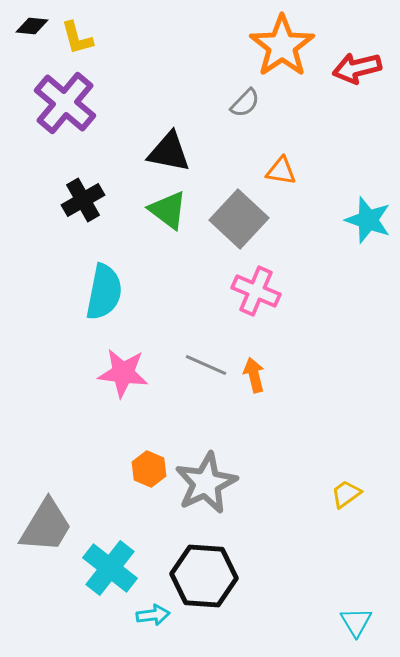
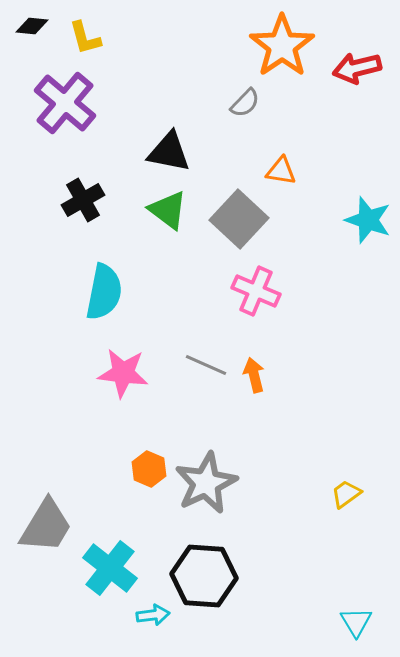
yellow L-shape: moved 8 px right
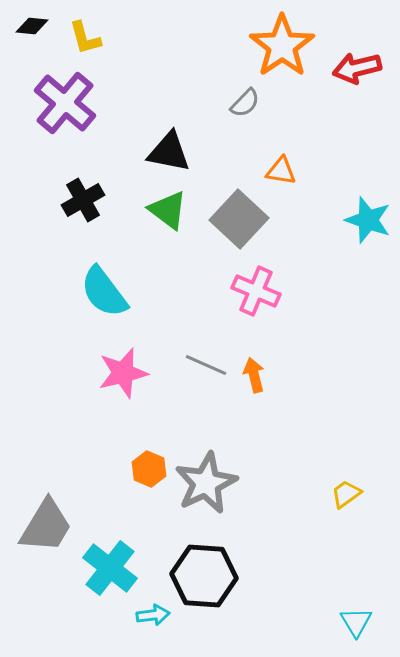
cyan semicircle: rotated 132 degrees clockwise
pink star: rotated 21 degrees counterclockwise
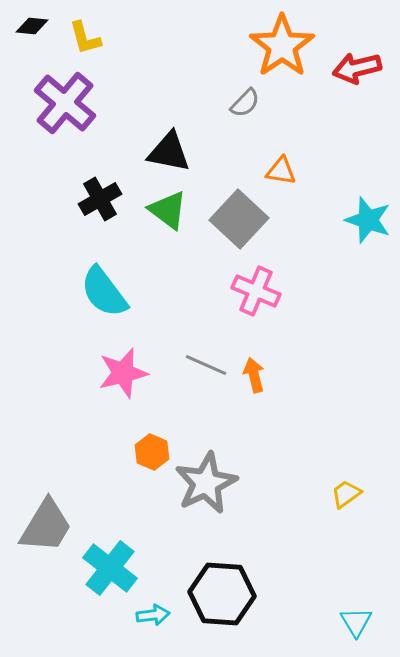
black cross: moved 17 px right, 1 px up
orange hexagon: moved 3 px right, 17 px up
black hexagon: moved 18 px right, 18 px down
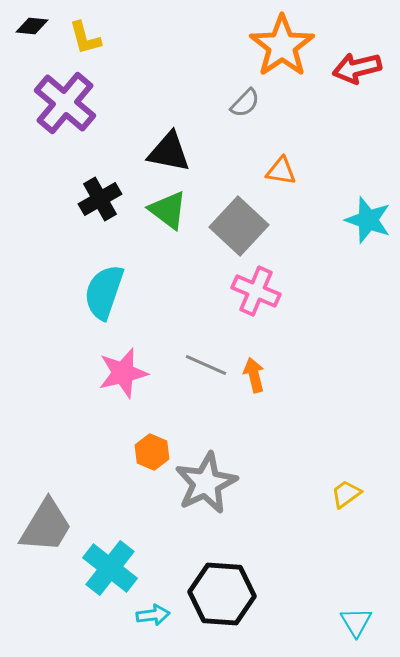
gray square: moved 7 px down
cyan semicircle: rotated 56 degrees clockwise
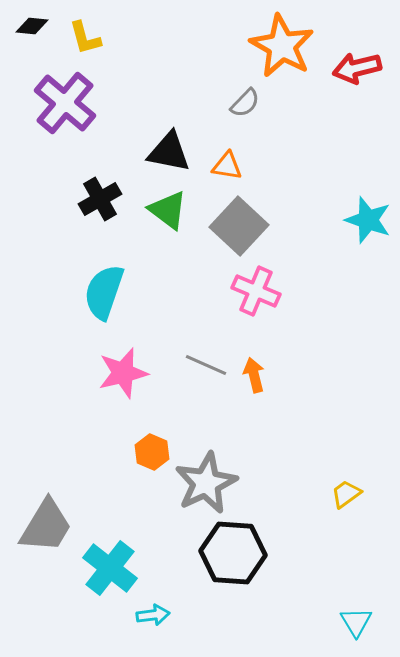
orange star: rotated 8 degrees counterclockwise
orange triangle: moved 54 px left, 5 px up
black hexagon: moved 11 px right, 41 px up
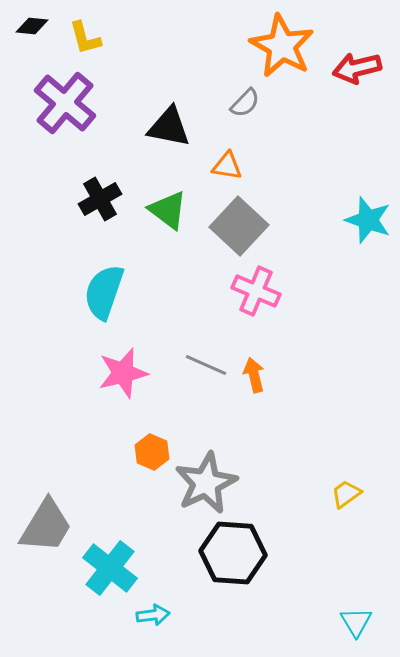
black triangle: moved 25 px up
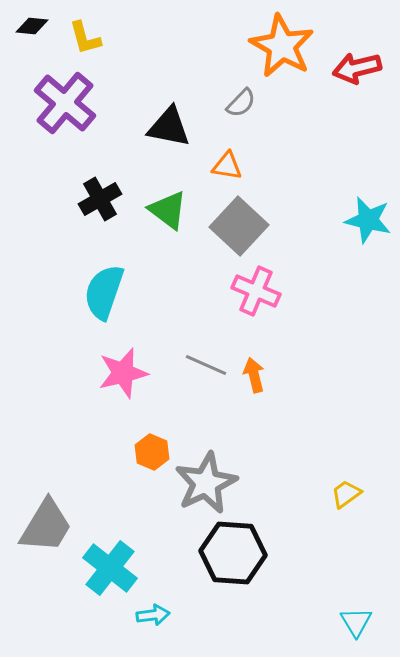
gray semicircle: moved 4 px left
cyan star: rotated 6 degrees counterclockwise
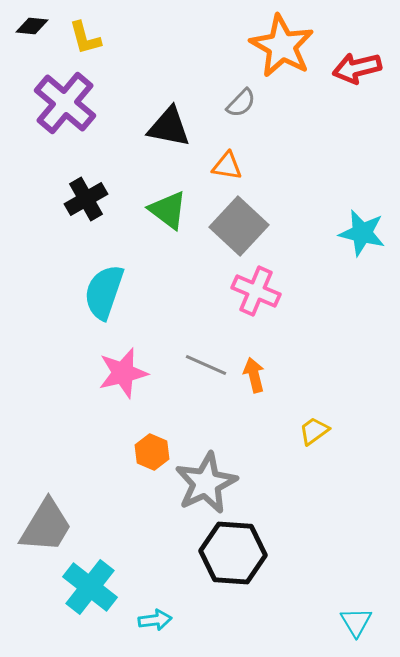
black cross: moved 14 px left
cyan star: moved 6 px left, 13 px down
yellow trapezoid: moved 32 px left, 63 px up
cyan cross: moved 20 px left, 19 px down
cyan arrow: moved 2 px right, 5 px down
